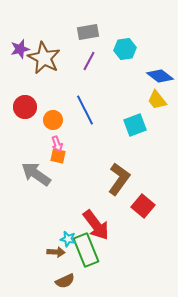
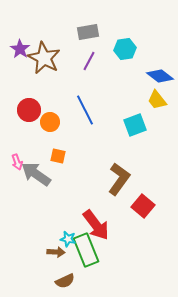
purple star: rotated 24 degrees counterclockwise
red circle: moved 4 px right, 3 px down
orange circle: moved 3 px left, 2 px down
pink arrow: moved 40 px left, 18 px down
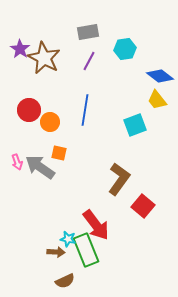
blue line: rotated 36 degrees clockwise
orange square: moved 1 px right, 3 px up
gray arrow: moved 4 px right, 7 px up
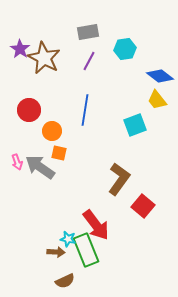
orange circle: moved 2 px right, 9 px down
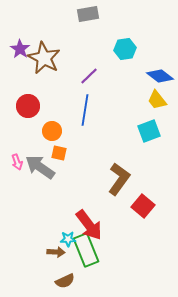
gray rectangle: moved 18 px up
purple line: moved 15 px down; rotated 18 degrees clockwise
red circle: moved 1 px left, 4 px up
cyan square: moved 14 px right, 6 px down
red arrow: moved 7 px left
cyan star: rotated 14 degrees counterclockwise
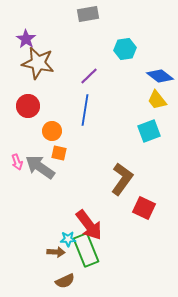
purple star: moved 6 px right, 10 px up
brown star: moved 6 px left, 5 px down; rotated 16 degrees counterclockwise
brown L-shape: moved 3 px right
red square: moved 1 px right, 2 px down; rotated 15 degrees counterclockwise
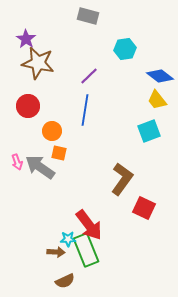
gray rectangle: moved 2 px down; rotated 25 degrees clockwise
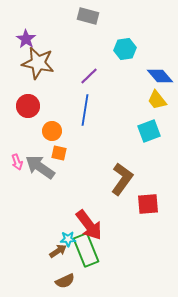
blue diamond: rotated 12 degrees clockwise
red square: moved 4 px right, 4 px up; rotated 30 degrees counterclockwise
brown arrow: moved 2 px right, 1 px up; rotated 36 degrees counterclockwise
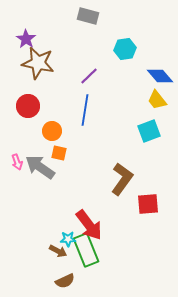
brown arrow: rotated 60 degrees clockwise
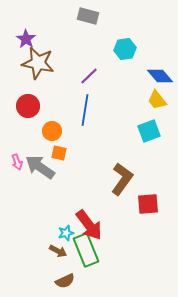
cyan star: moved 2 px left, 6 px up; rotated 14 degrees counterclockwise
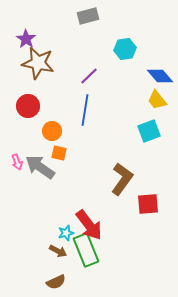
gray rectangle: rotated 30 degrees counterclockwise
brown semicircle: moved 9 px left, 1 px down
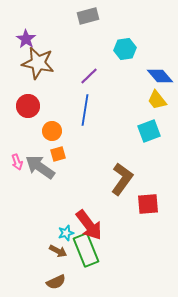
orange square: moved 1 px left, 1 px down; rotated 28 degrees counterclockwise
